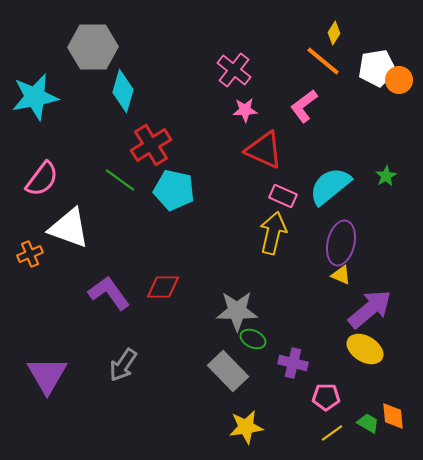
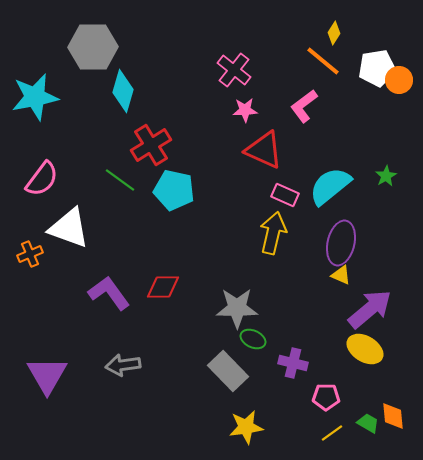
pink rectangle: moved 2 px right, 1 px up
gray star: moved 3 px up
gray arrow: rotated 48 degrees clockwise
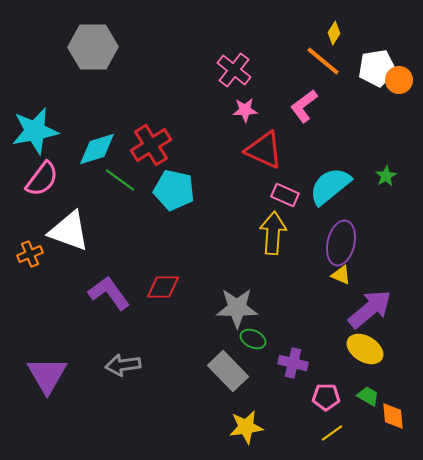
cyan diamond: moved 26 px left, 58 px down; rotated 57 degrees clockwise
cyan star: moved 34 px down
white triangle: moved 3 px down
yellow arrow: rotated 9 degrees counterclockwise
green trapezoid: moved 27 px up
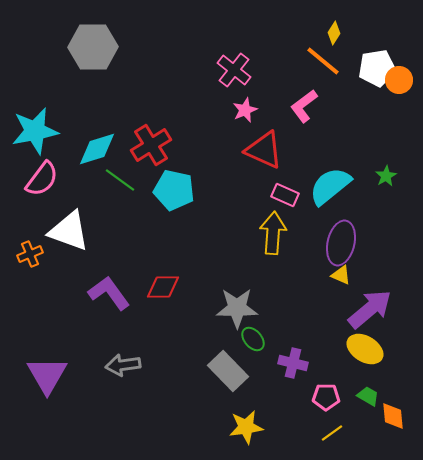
pink star: rotated 20 degrees counterclockwise
green ellipse: rotated 25 degrees clockwise
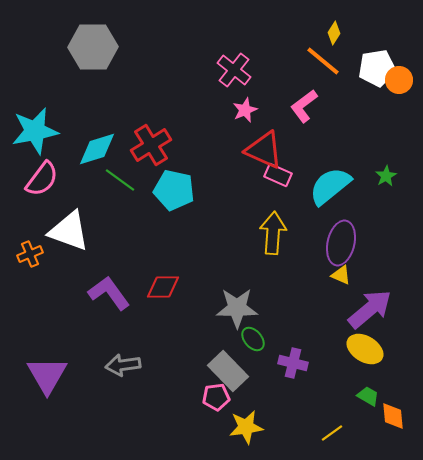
pink rectangle: moved 7 px left, 20 px up
pink pentagon: moved 110 px left; rotated 8 degrees counterclockwise
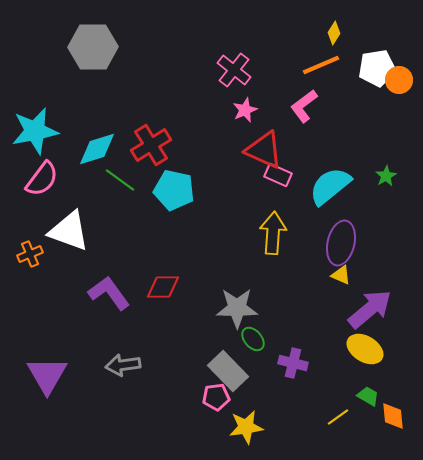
orange line: moved 2 px left, 4 px down; rotated 63 degrees counterclockwise
yellow line: moved 6 px right, 16 px up
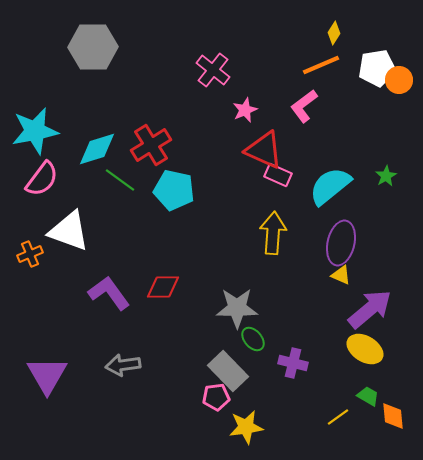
pink cross: moved 21 px left
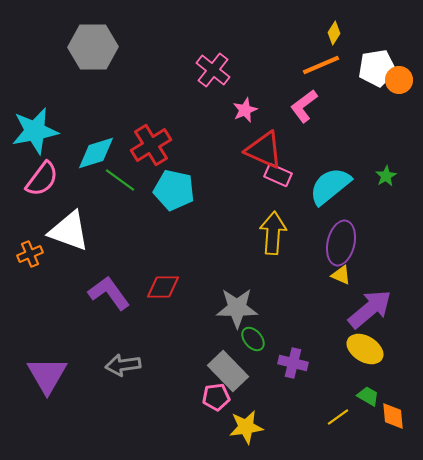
cyan diamond: moved 1 px left, 4 px down
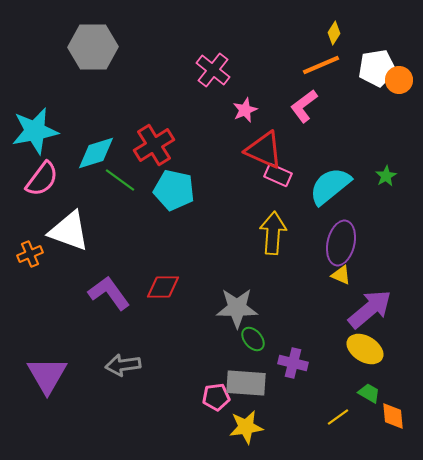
red cross: moved 3 px right
gray rectangle: moved 18 px right, 12 px down; rotated 42 degrees counterclockwise
green trapezoid: moved 1 px right, 3 px up
